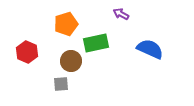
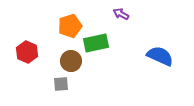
orange pentagon: moved 4 px right, 2 px down
blue semicircle: moved 10 px right, 7 px down
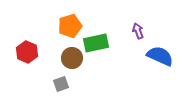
purple arrow: moved 17 px right, 17 px down; rotated 42 degrees clockwise
brown circle: moved 1 px right, 3 px up
gray square: rotated 14 degrees counterclockwise
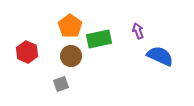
orange pentagon: rotated 20 degrees counterclockwise
green rectangle: moved 3 px right, 4 px up
brown circle: moved 1 px left, 2 px up
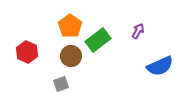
purple arrow: rotated 49 degrees clockwise
green rectangle: moved 1 px left, 1 px down; rotated 25 degrees counterclockwise
blue semicircle: moved 10 px down; rotated 132 degrees clockwise
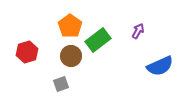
red hexagon: rotated 20 degrees clockwise
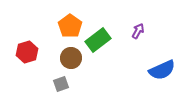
brown circle: moved 2 px down
blue semicircle: moved 2 px right, 4 px down
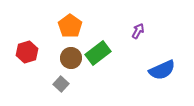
green rectangle: moved 13 px down
gray square: rotated 28 degrees counterclockwise
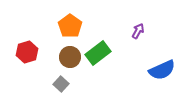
brown circle: moved 1 px left, 1 px up
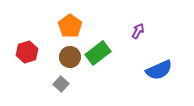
blue semicircle: moved 3 px left
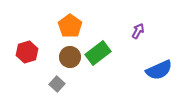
gray square: moved 4 px left
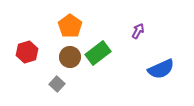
blue semicircle: moved 2 px right, 1 px up
